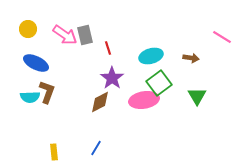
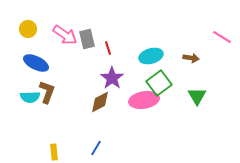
gray rectangle: moved 2 px right, 4 px down
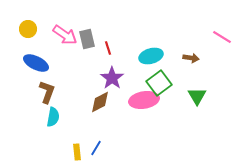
cyan semicircle: moved 23 px right, 20 px down; rotated 78 degrees counterclockwise
yellow rectangle: moved 23 px right
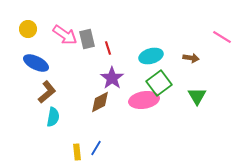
brown L-shape: rotated 30 degrees clockwise
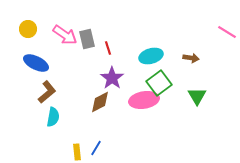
pink line: moved 5 px right, 5 px up
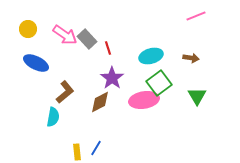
pink line: moved 31 px left, 16 px up; rotated 54 degrees counterclockwise
gray rectangle: rotated 30 degrees counterclockwise
brown L-shape: moved 18 px right
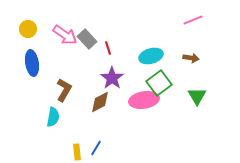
pink line: moved 3 px left, 4 px down
blue ellipse: moved 4 px left; rotated 55 degrees clockwise
brown L-shape: moved 1 px left, 2 px up; rotated 20 degrees counterclockwise
